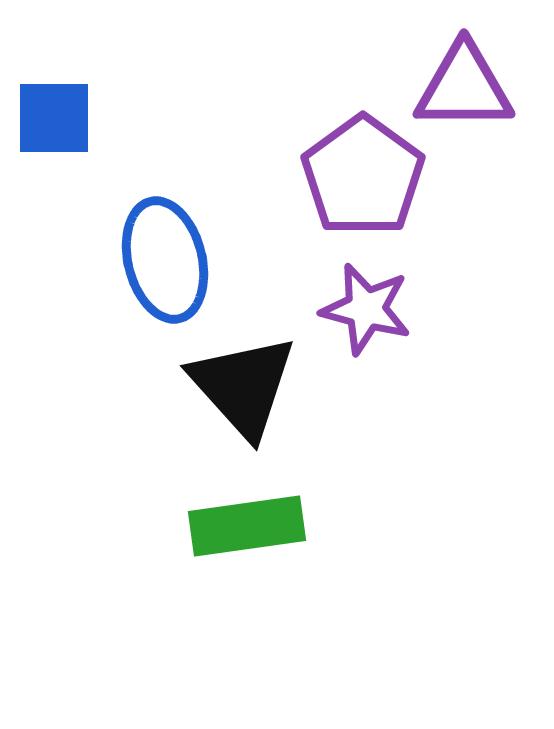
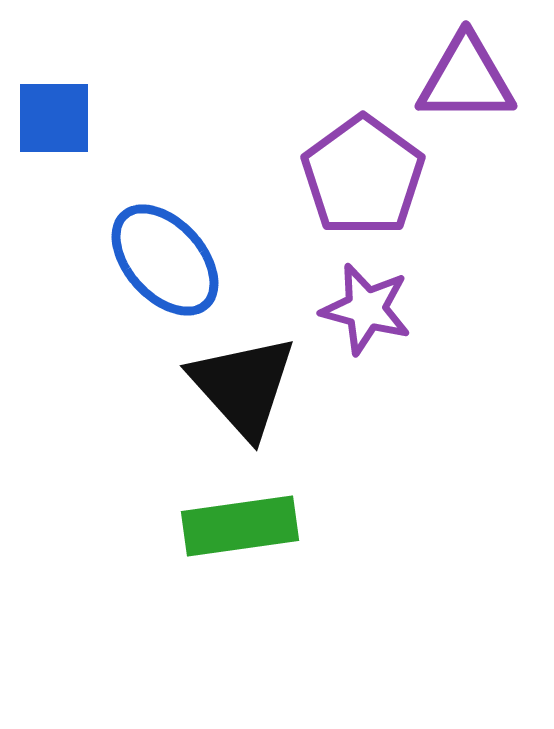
purple triangle: moved 2 px right, 8 px up
blue ellipse: rotated 28 degrees counterclockwise
green rectangle: moved 7 px left
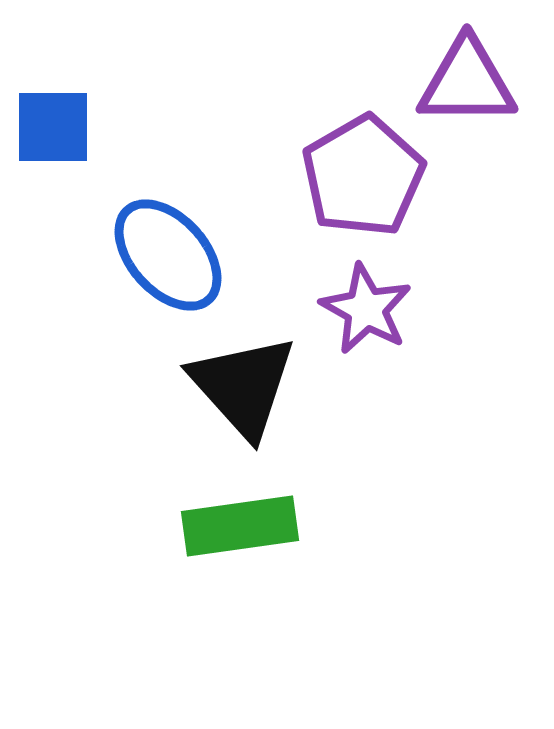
purple triangle: moved 1 px right, 3 px down
blue square: moved 1 px left, 9 px down
purple pentagon: rotated 6 degrees clockwise
blue ellipse: moved 3 px right, 5 px up
purple star: rotated 14 degrees clockwise
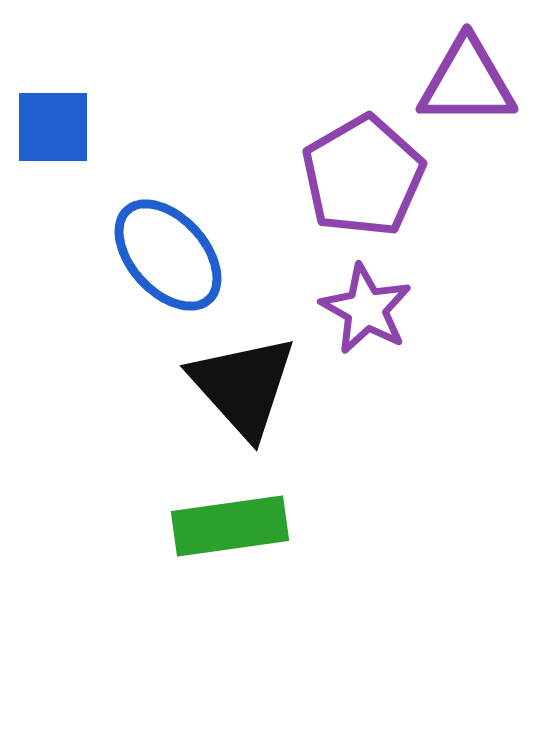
green rectangle: moved 10 px left
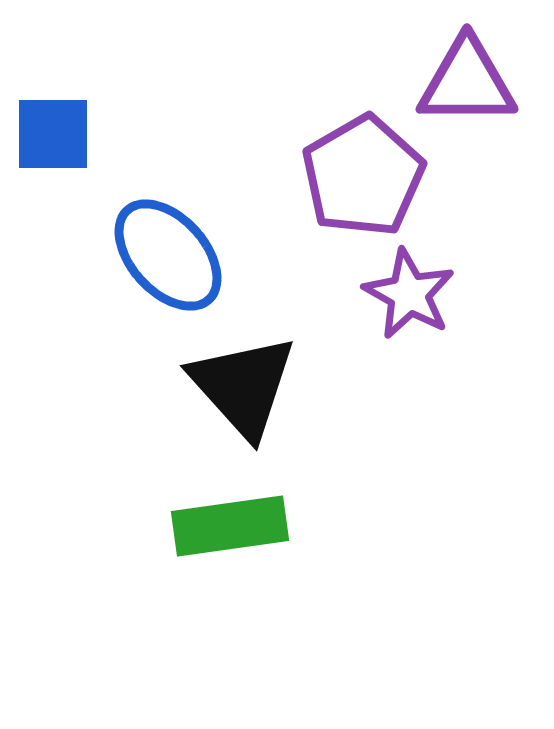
blue square: moved 7 px down
purple star: moved 43 px right, 15 px up
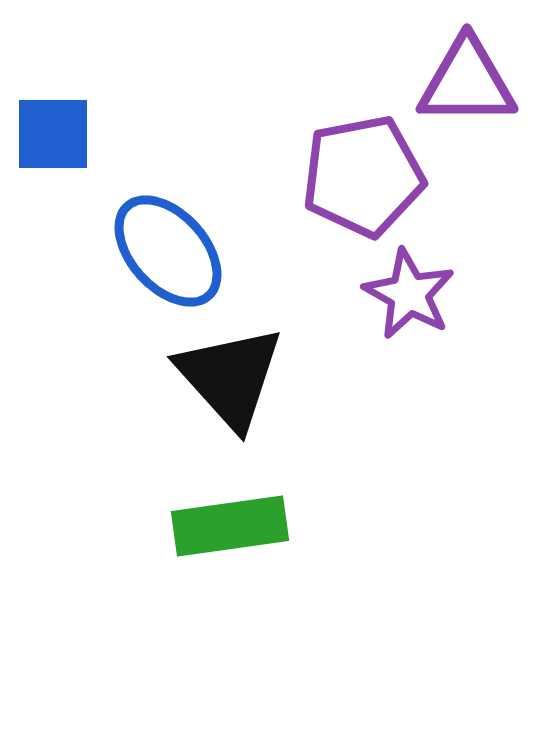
purple pentagon: rotated 19 degrees clockwise
blue ellipse: moved 4 px up
black triangle: moved 13 px left, 9 px up
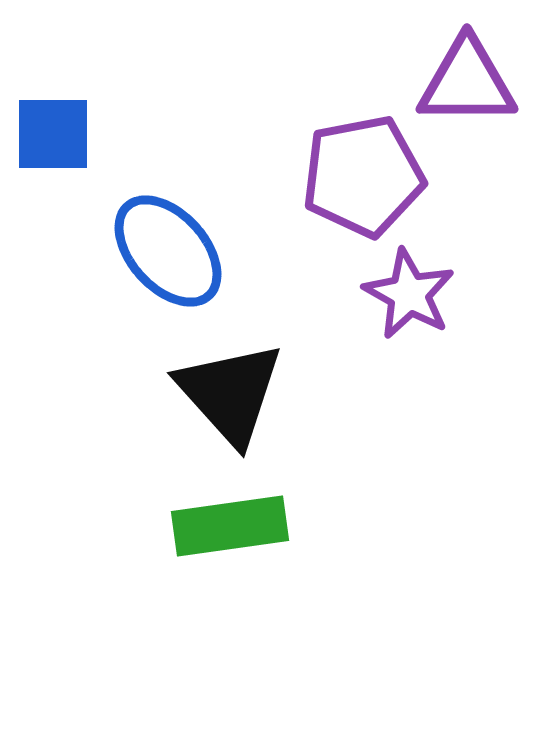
black triangle: moved 16 px down
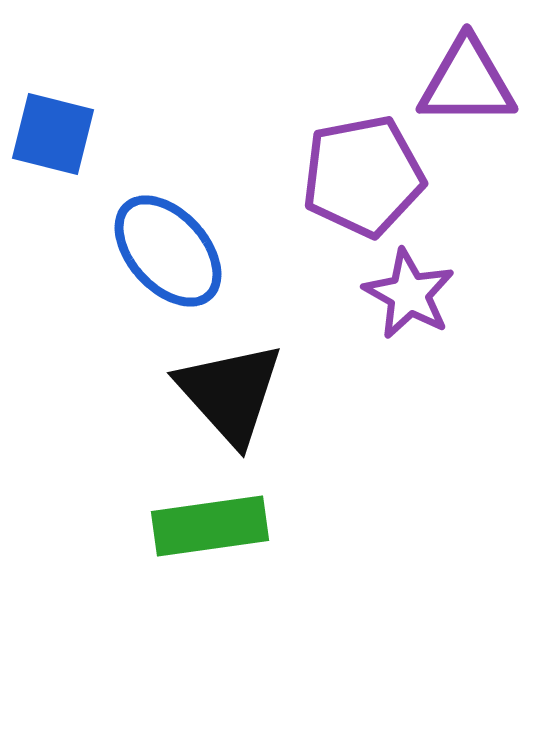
blue square: rotated 14 degrees clockwise
green rectangle: moved 20 px left
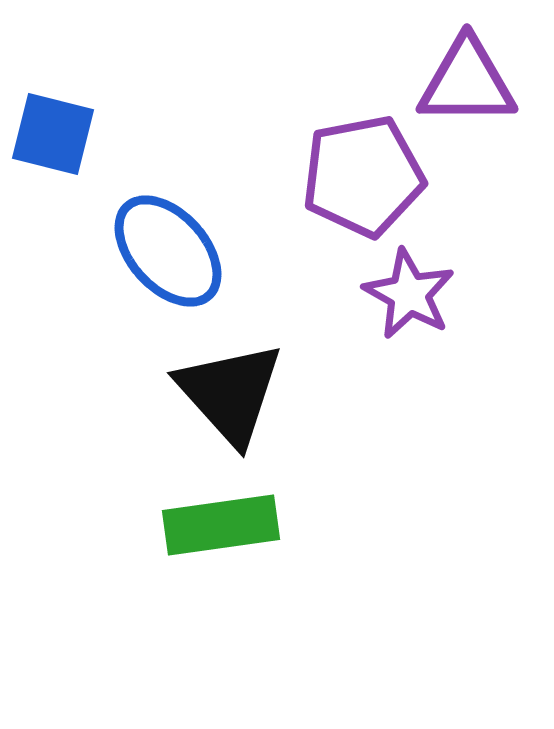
green rectangle: moved 11 px right, 1 px up
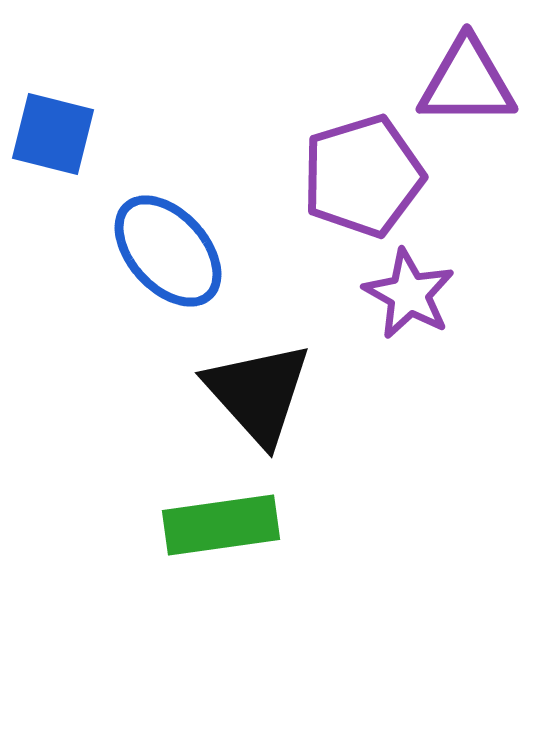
purple pentagon: rotated 6 degrees counterclockwise
black triangle: moved 28 px right
